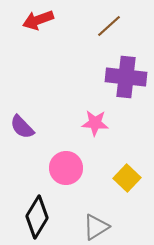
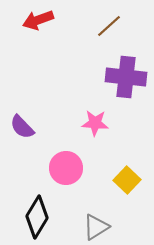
yellow square: moved 2 px down
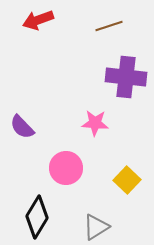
brown line: rotated 24 degrees clockwise
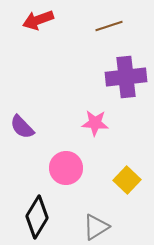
purple cross: rotated 12 degrees counterclockwise
